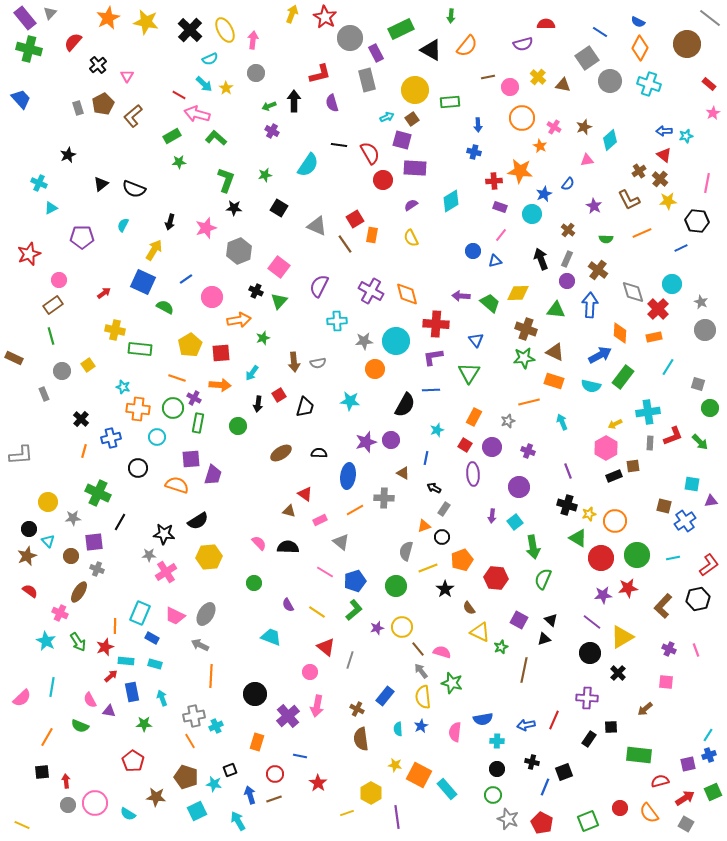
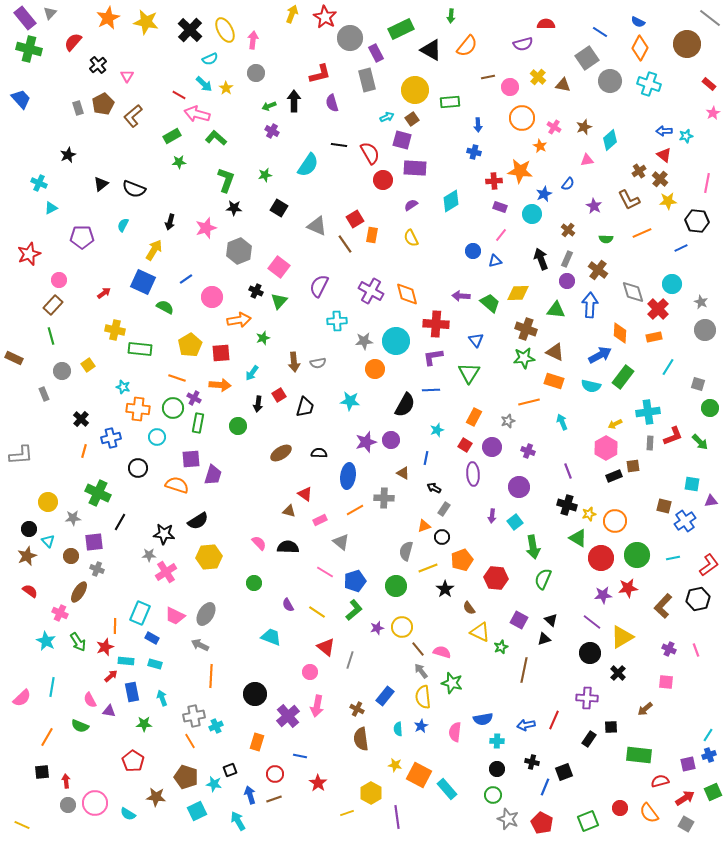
brown rectangle at (53, 305): rotated 12 degrees counterclockwise
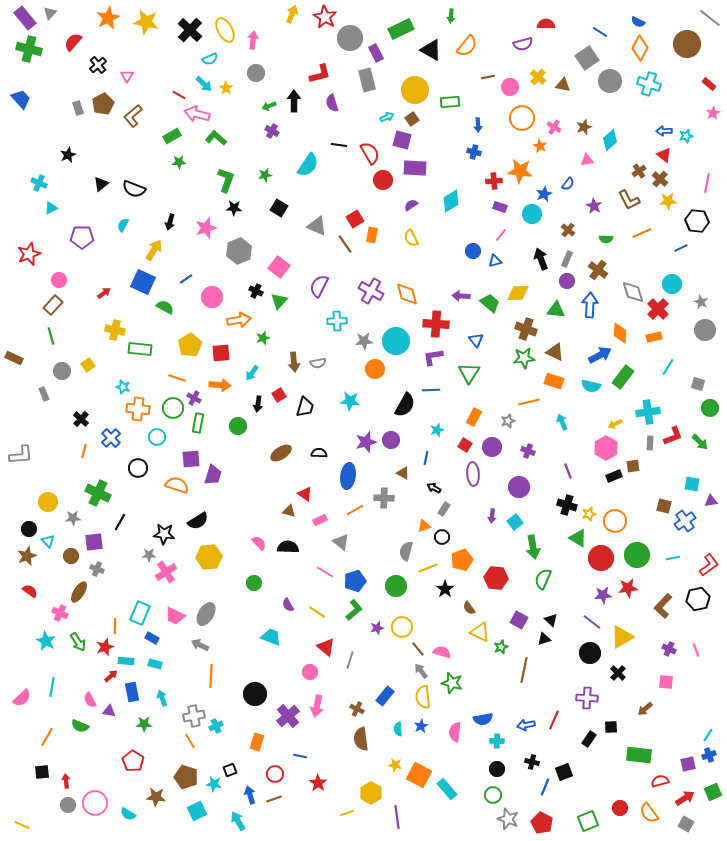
blue cross at (111, 438): rotated 30 degrees counterclockwise
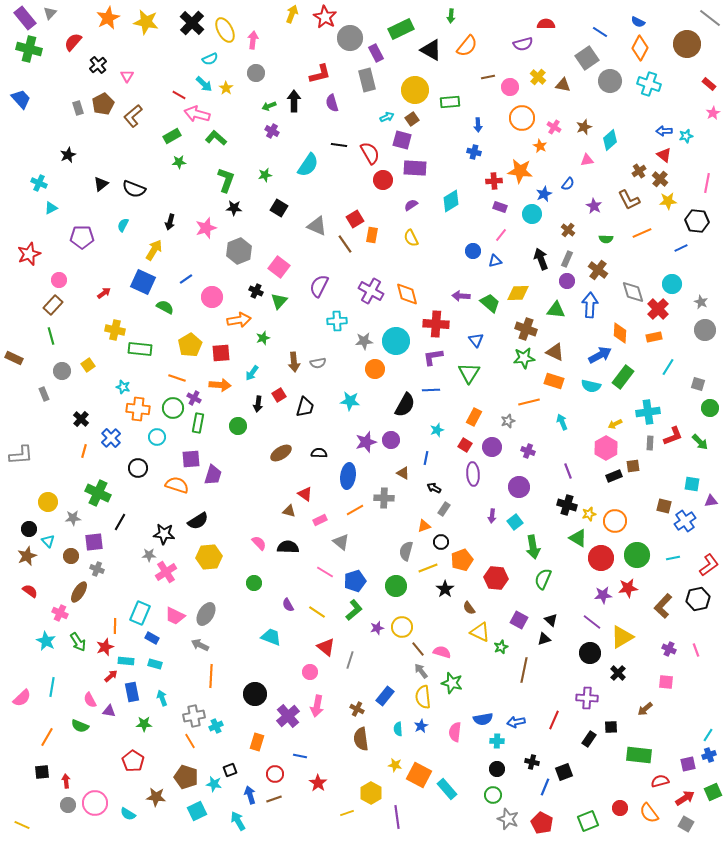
black cross at (190, 30): moved 2 px right, 7 px up
black circle at (442, 537): moved 1 px left, 5 px down
blue arrow at (526, 725): moved 10 px left, 3 px up
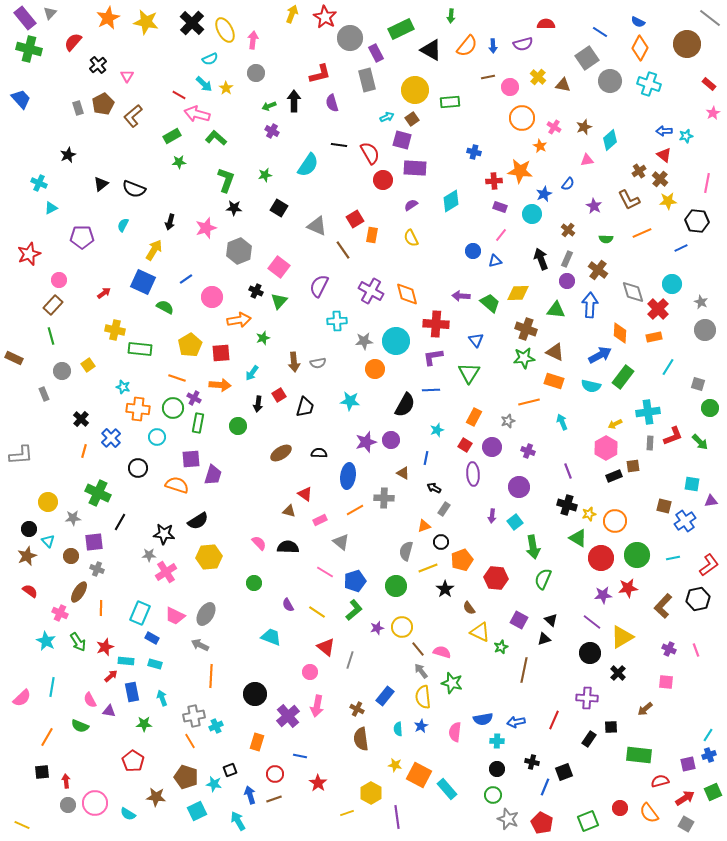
blue arrow at (478, 125): moved 15 px right, 79 px up
brown line at (345, 244): moved 2 px left, 6 px down
orange line at (115, 626): moved 14 px left, 18 px up
